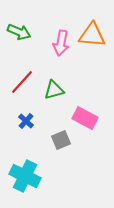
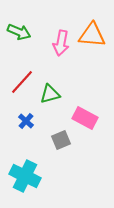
green triangle: moved 4 px left, 4 px down
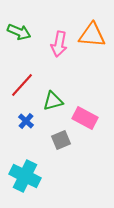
pink arrow: moved 2 px left, 1 px down
red line: moved 3 px down
green triangle: moved 3 px right, 7 px down
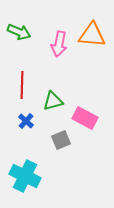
red line: rotated 40 degrees counterclockwise
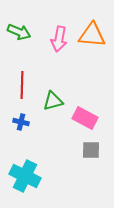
pink arrow: moved 5 px up
blue cross: moved 5 px left, 1 px down; rotated 28 degrees counterclockwise
gray square: moved 30 px right, 10 px down; rotated 24 degrees clockwise
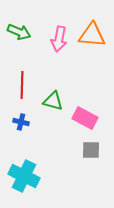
green triangle: rotated 30 degrees clockwise
cyan cross: moved 1 px left
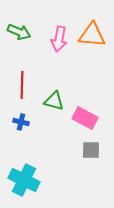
green triangle: moved 1 px right
cyan cross: moved 4 px down
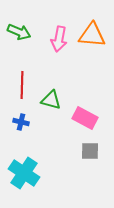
green triangle: moved 3 px left, 1 px up
gray square: moved 1 px left, 1 px down
cyan cross: moved 7 px up; rotated 8 degrees clockwise
